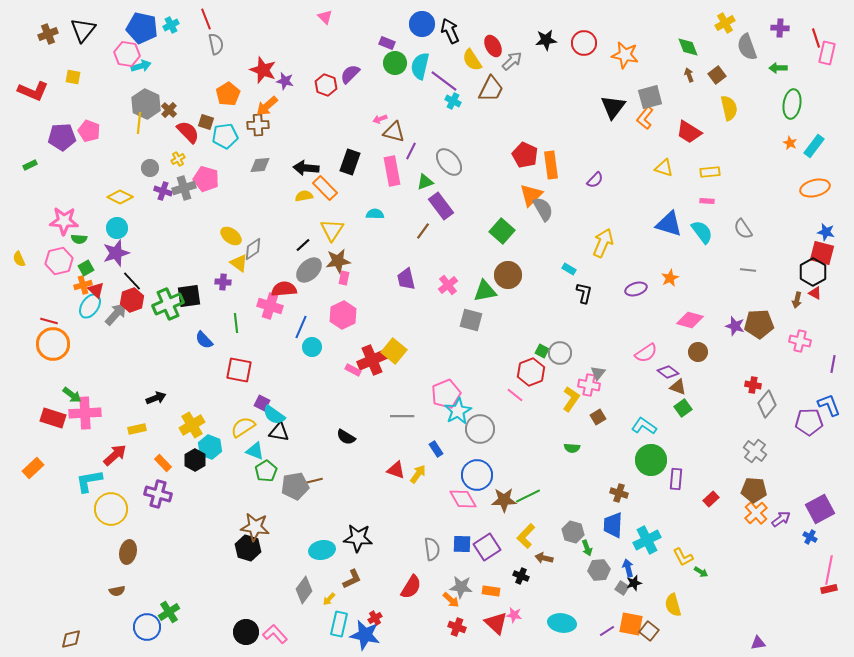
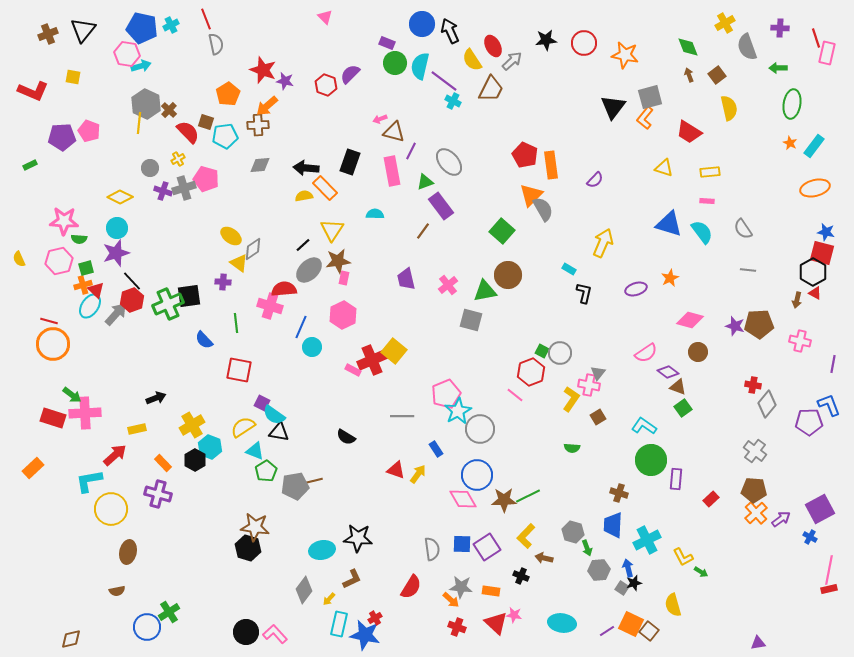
green square at (86, 268): rotated 14 degrees clockwise
orange square at (631, 624): rotated 15 degrees clockwise
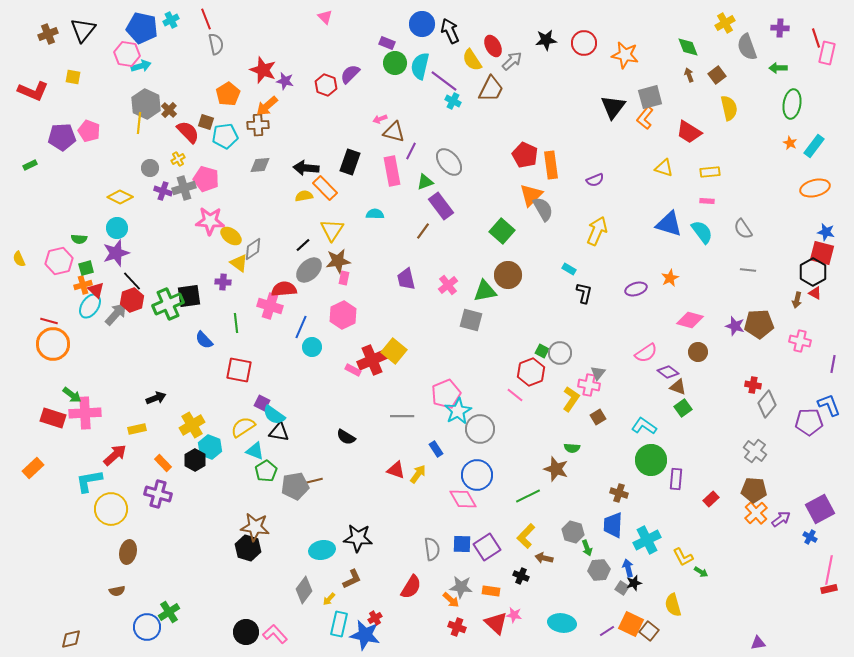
cyan cross at (171, 25): moved 5 px up
purple semicircle at (595, 180): rotated 24 degrees clockwise
pink star at (64, 221): moved 146 px right
yellow arrow at (603, 243): moved 6 px left, 12 px up
brown star at (504, 500): moved 52 px right, 31 px up; rotated 20 degrees clockwise
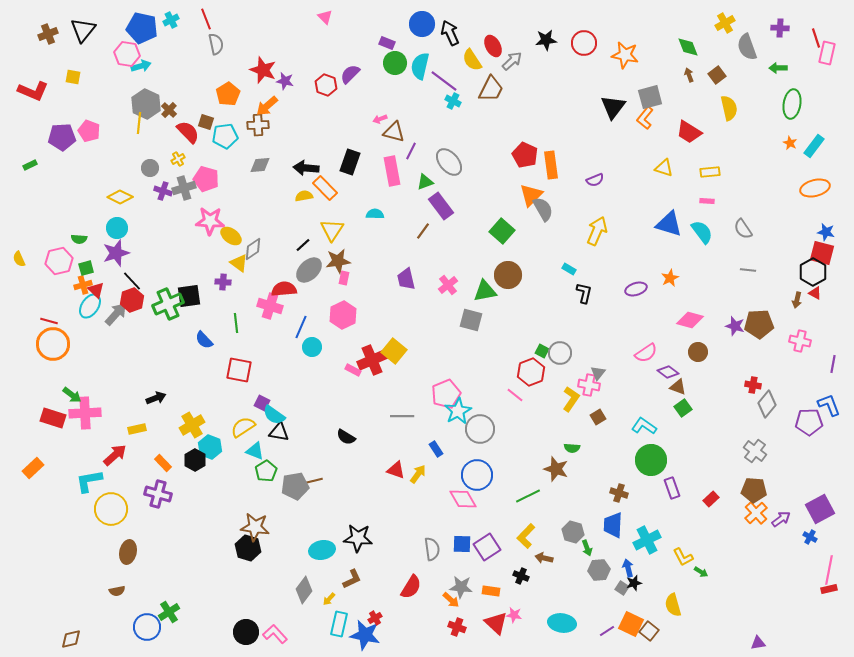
black arrow at (450, 31): moved 2 px down
purple rectangle at (676, 479): moved 4 px left, 9 px down; rotated 25 degrees counterclockwise
